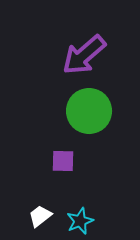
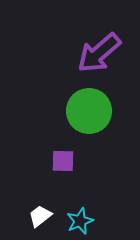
purple arrow: moved 15 px right, 2 px up
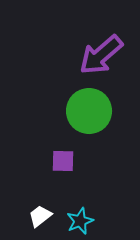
purple arrow: moved 2 px right, 2 px down
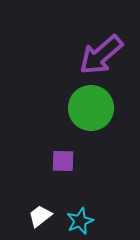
green circle: moved 2 px right, 3 px up
